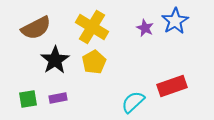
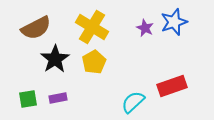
blue star: moved 1 px left, 1 px down; rotated 12 degrees clockwise
black star: moved 1 px up
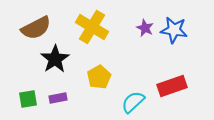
blue star: moved 8 px down; rotated 28 degrees clockwise
yellow pentagon: moved 5 px right, 15 px down
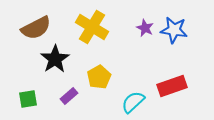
purple rectangle: moved 11 px right, 2 px up; rotated 30 degrees counterclockwise
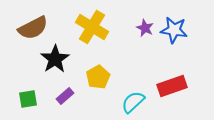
brown semicircle: moved 3 px left
yellow pentagon: moved 1 px left
purple rectangle: moved 4 px left
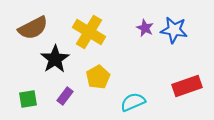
yellow cross: moved 3 px left, 5 px down
red rectangle: moved 15 px right
purple rectangle: rotated 12 degrees counterclockwise
cyan semicircle: rotated 20 degrees clockwise
